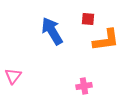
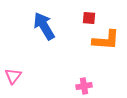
red square: moved 1 px right, 1 px up
blue arrow: moved 8 px left, 5 px up
orange L-shape: rotated 12 degrees clockwise
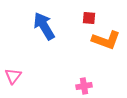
orange L-shape: rotated 16 degrees clockwise
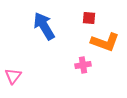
orange L-shape: moved 1 px left, 2 px down
pink cross: moved 1 px left, 21 px up
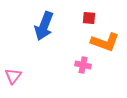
blue arrow: rotated 128 degrees counterclockwise
pink cross: rotated 21 degrees clockwise
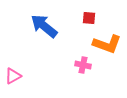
blue arrow: rotated 108 degrees clockwise
orange L-shape: moved 2 px right, 2 px down
pink triangle: rotated 24 degrees clockwise
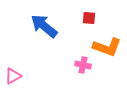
orange L-shape: moved 3 px down
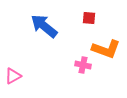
orange L-shape: moved 1 px left, 2 px down
